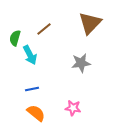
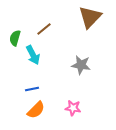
brown triangle: moved 6 px up
cyan arrow: moved 3 px right
gray star: moved 2 px down; rotated 18 degrees clockwise
orange semicircle: moved 3 px up; rotated 96 degrees clockwise
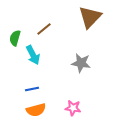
gray star: moved 2 px up
orange semicircle: rotated 30 degrees clockwise
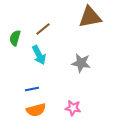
brown triangle: rotated 35 degrees clockwise
brown line: moved 1 px left
cyan arrow: moved 6 px right
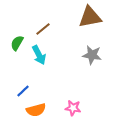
green semicircle: moved 2 px right, 5 px down; rotated 14 degrees clockwise
gray star: moved 11 px right, 8 px up
blue line: moved 9 px left, 2 px down; rotated 32 degrees counterclockwise
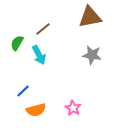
pink star: rotated 21 degrees clockwise
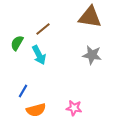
brown triangle: rotated 20 degrees clockwise
blue line: rotated 16 degrees counterclockwise
pink star: moved 1 px right; rotated 21 degrees counterclockwise
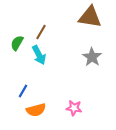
brown line: moved 2 px left, 3 px down; rotated 21 degrees counterclockwise
gray star: moved 2 px down; rotated 24 degrees clockwise
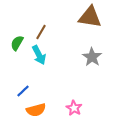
blue line: rotated 16 degrees clockwise
pink star: rotated 21 degrees clockwise
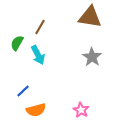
brown line: moved 1 px left, 5 px up
cyan arrow: moved 1 px left
pink star: moved 7 px right, 2 px down
